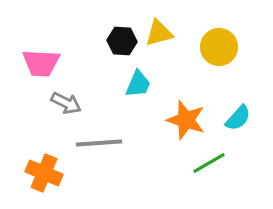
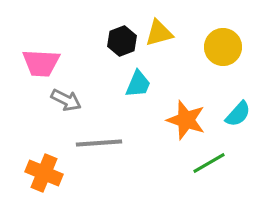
black hexagon: rotated 24 degrees counterclockwise
yellow circle: moved 4 px right
gray arrow: moved 3 px up
cyan semicircle: moved 4 px up
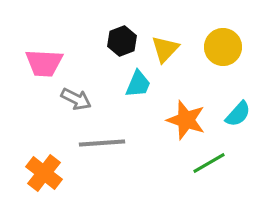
yellow triangle: moved 6 px right, 16 px down; rotated 32 degrees counterclockwise
pink trapezoid: moved 3 px right
gray arrow: moved 10 px right, 1 px up
gray line: moved 3 px right
orange cross: rotated 15 degrees clockwise
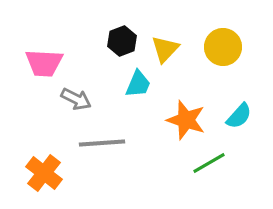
cyan semicircle: moved 1 px right, 2 px down
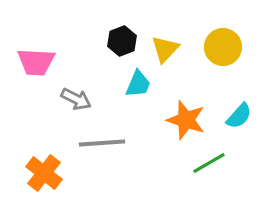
pink trapezoid: moved 8 px left, 1 px up
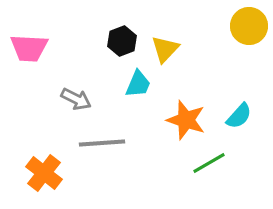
yellow circle: moved 26 px right, 21 px up
pink trapezoid: moved 7 px left, 14 px up
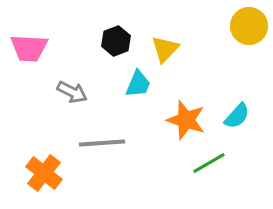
black hexagon: moved 6 px left
gray arrow: moved 4 px left, 7 px up
cyan semicircle: moved 2 px left
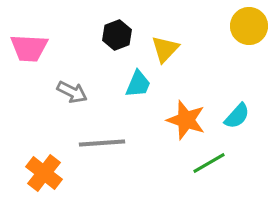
black hexagon: moved 1 px right, 6 px up
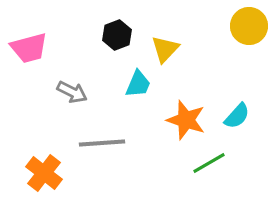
pink trapezoid: rotated 18 degrees counterclockwise
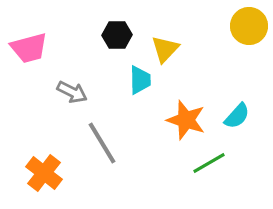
black hexagon: rotated 20 degrees clockwise
cyan trapezoid: moved 2 px right, 4 px up; rotated 24 degrees counterclockwise
gray line: rotated 63 degrees clockwise
